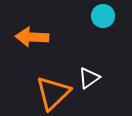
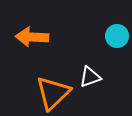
cyan circle: moved 14 px right, 20 px down
white triangle: moved 1 px right, 1 px up; rotated 15 degrees clockwise
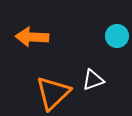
white triangle: moved 3 px right, 3 px down
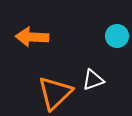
orange triangle: moved 2 px right
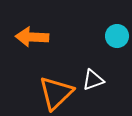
orange triangle: moved 1 px right
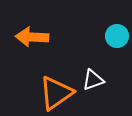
orange triangle: rotated 9 degrees clockwise
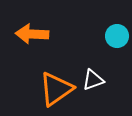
orange arrow: moved 3 px up
orange triangle: moved 4 px up
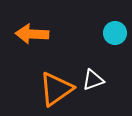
cyan circle: moved 2 px left, 3 px up
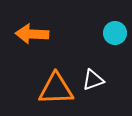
orange triangle: rotated 33 degrees clockwise
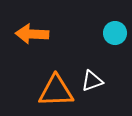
white triangle: moved 1 px left, 1 px down
orange triangle: moved 2 px down
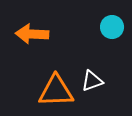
cyan circle: moved 3 px left, 6 px up
